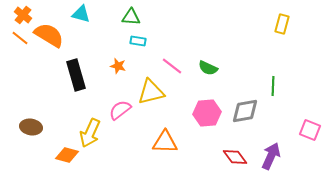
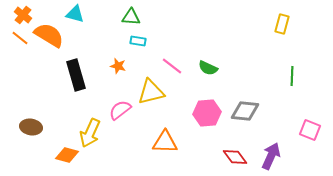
cyan triangle: moved 6 px left
green line: moved 19 px right, 10 px up
gray diamond: rotated 16 degrees clockwise
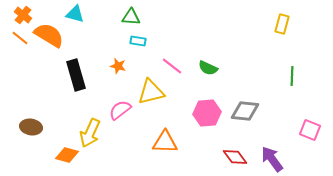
purple arrow: moved 1 px right, 3 px down; rotated 60 degrees counterclockwise
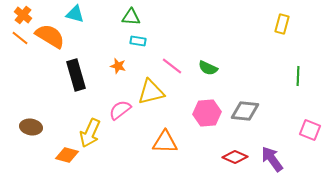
orange semicircle: moved 1 px right, 1 px down
green line: moved 6 px right
red diamond: rotated 30 degrees counterclockwise
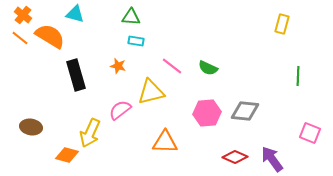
cyan rectangle: moved 2 px left
pink square: moved 3 px down
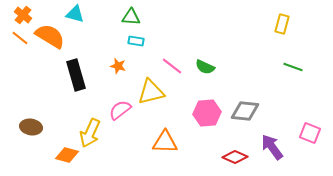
green semicircle: moved 3 px left, 1 px up
green line: moved 5 px left, 9 px up; rotated 72 degrees counterclockwise
purple arrow: moved 12 px up
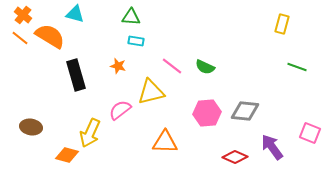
green line: moved 4 px right
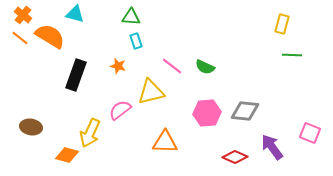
cyan rectangle: rotated 63 degrees clockwise
green line: moved 5 px left, 12 px up; rotated 18 degrees counterclockwise
black rectangle: rotated 36 degrees clockwise
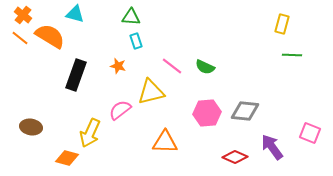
orange diamond: moved 3 px down
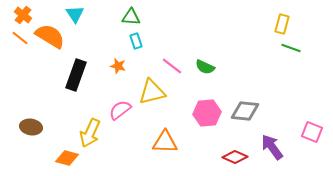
cyan triangle: rotated 42 degrees clockwise
green line: moved 1 px left, 7 px up; rotated 18 degrees clockwise
yellow triangle: moved 1 px right
pink square: moved 2 px right, 1 px up
